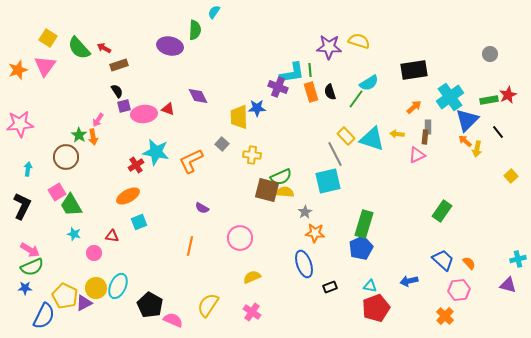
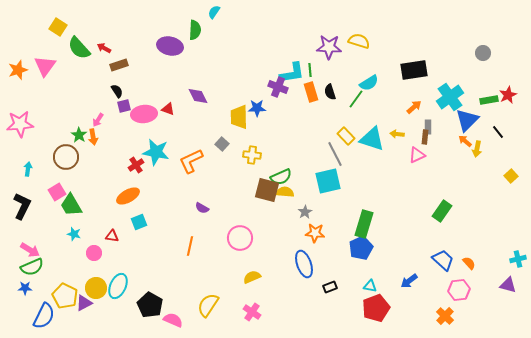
yellow square at (48, 38): moved 10 px right, 11 px up
gray circle at (490, 54): moved 7 px left, 1 px up
blue arrow at (409, 281): rotated 24 degrees counterclockwise
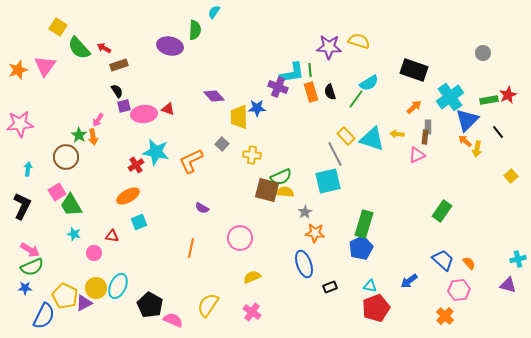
black rectangle at (414, 70): rotated 28 degrees clockwise
purple diamond at (198, 96): moved 16 px right; rotated 15 degrees counterclockwise
orange line at (190, 246): moved 1 px right, 2 px down
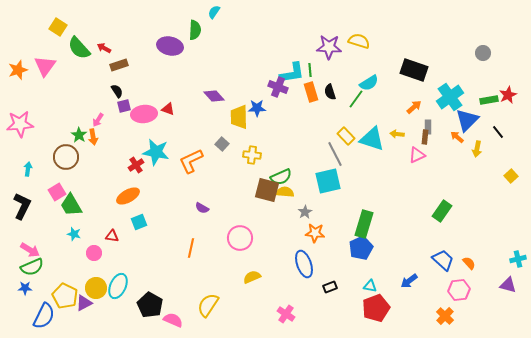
orange arrow at (465, 141): moved 8 px left, 4 px up
pink cross at (252, 312): moved 34 px right, 2 px down
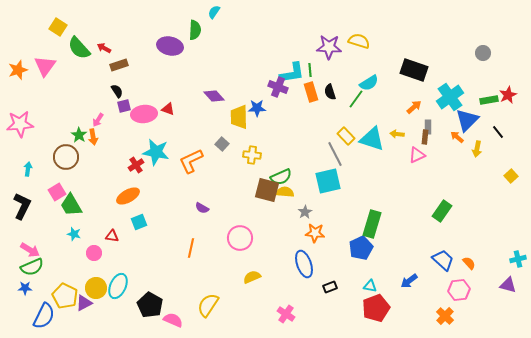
green rectangle at (364, 224): moved 8 px right
